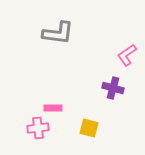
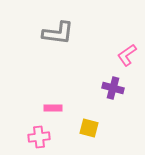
pink cross: moved 1 px right, 9 px down
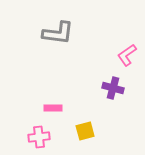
yellow square: moved 4 px left, 3 px down; rotated 30 degrees counterclockwise
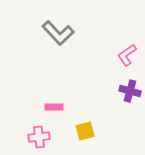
gray L-shape: rotated 40 degrees clockwise
purple cross: moved 17 px right, 3 px down
pink rectangle: moved 1 px right, 1 px up
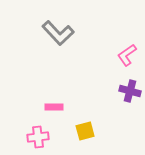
pink cross: moved 1 px left
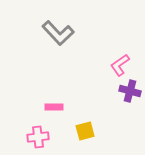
pink L-shape: moved 7 px left, 10 px down
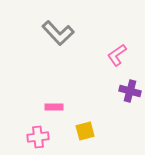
pink L-shape: moved 3 px left, 10 px up
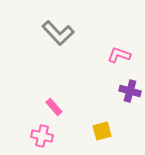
pink L-shape: moved 2 px right; rotated 55 degrees clockwise
pink rectangle: rotated 48 degrees clockwise
yellow square: moved 17 px right
pink cross: moved 4 px right, 1 px up; rotated 20 degrees clockwise
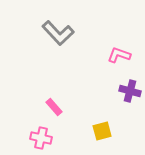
pink cross: moved 1 px left, 2 px down
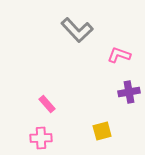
gray L-shape: moved 19 px right, 3 px up
purple cross: moved 1 px left, 1 px down; rotated 25 degrees counterclockwise
pink rectangle: moved 7 px left, 3 px up
pink cross: rotated 15 degrees counterclockwise
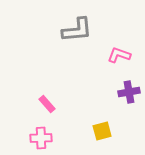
gray L-shape: rotated 52 degrees counterclockwise
